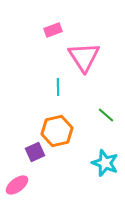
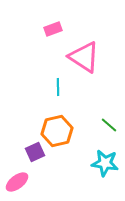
pink rectangle: moved 1 px up
pink triangle: rotated 24 degrees counterclockwise
green line: moved 3 px right, 10 px down
cyan star: rotated 12 degrees counterclockwise
pink ellipse: moved 3 px up
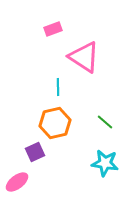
green line: moved 4 px left, 3 px up
orange hexagon: moved 2 px left, 8 px up
